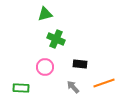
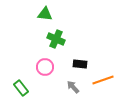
green triangle: rotated 21 degrees clockwise
orange line: moved 1 px left, 3 px up
green rectangle: rotated 49 degrees clockwise
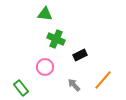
black rectangle: moved 9 px up; rotated 32 degrees counterclockwise
orange line: rotated 30 degrees counterclockwise
gray arrow: moved 1 px right, 2 px up
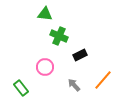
green cross: moved 3 px right, 3 px up
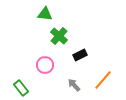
green cross: rotated 18 degrees clockwise
pink circle: moved 2 px up
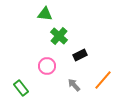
pink circle: moved 2 px right, 1 px down
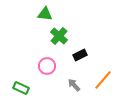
green rectangle: rotated 28 degrees counterclockwise
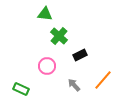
green rectangle: moved 1 px down
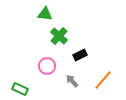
gray arrow: moved 2 px left, 4 px up
green rectangle: moved 1 px left
